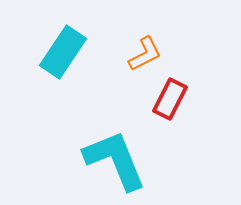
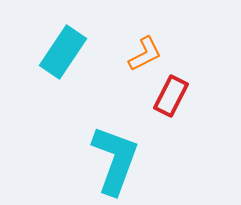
red rectangle: moved 1 px right, 3 px up
cyan L-shape: rotated 42 degrees clockwise
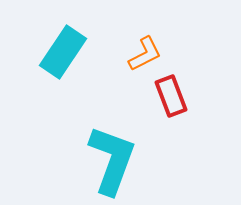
red rectangle: rotated 48 degrees counterclockwise
cyan L-shape: moved 3 px left
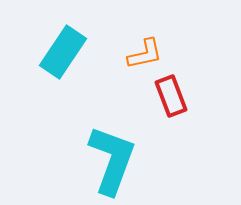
orange L-shape: rotated 15 degrees clockwise
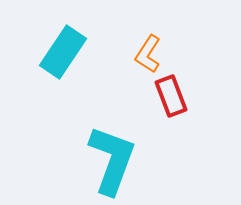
orange L-shape: moved 3 px right; rotated 135 degrees clockwise
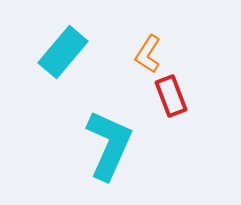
cyan rectangle: rotated 6 degrees clockwise
cyan L-shape: moved 3 px left, 15 px up; rotated 4 degrees clockwise
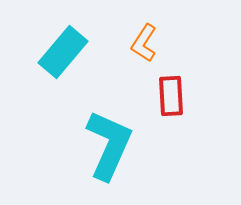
orange L-shape: moved 4 px left, 11 px up
red rectangle: rotated 18 degrees clockwise
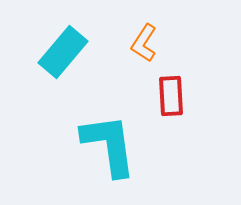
cyan L-shape: rotated 32 degrees counterclockwise
